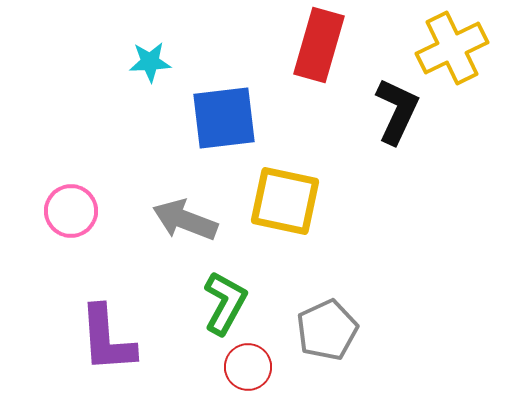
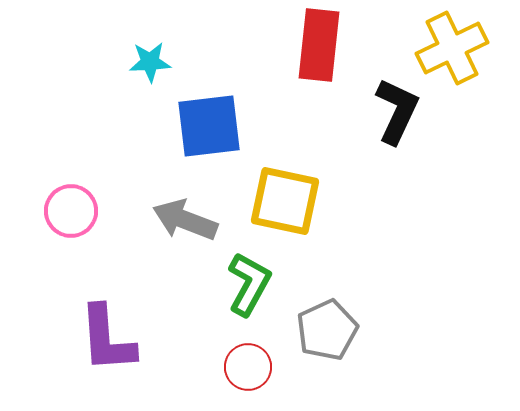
red rectangle: rotated 10 degrees counterclockwise
blue square: moved 15 px left, 8 px down
green L-shape: moved 24 px right, 19 px up
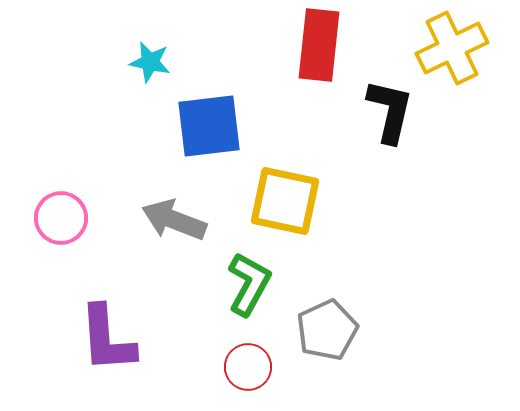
cyan star: rotated 15 degrees clockwise
black L-shape: moved 7 px left; rotated 12 degrees counterclockwise
pink circle: moved 10 px left, 7 px down
gray arrow: moved 11 px left
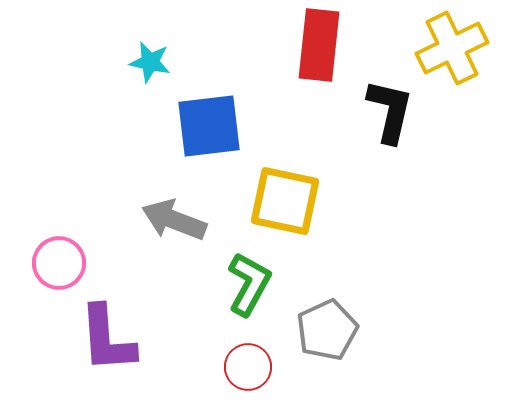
pink circle: moved 2 px left, 45 px down
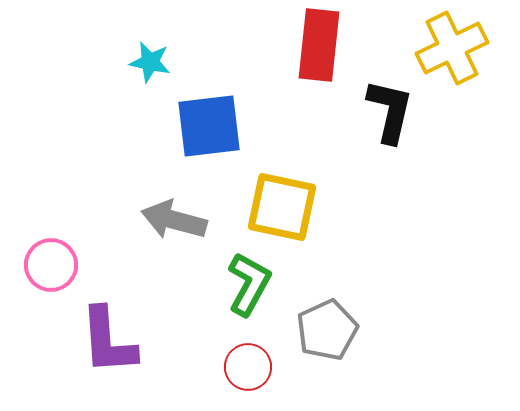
yellow square: moved 3 px left, 6 px down
gray arrow: rotated 6 degrees counterclockwise
pink circle: moved 8 px left, 2 px down
purple L-shape: moved 1 px right, 2 px down
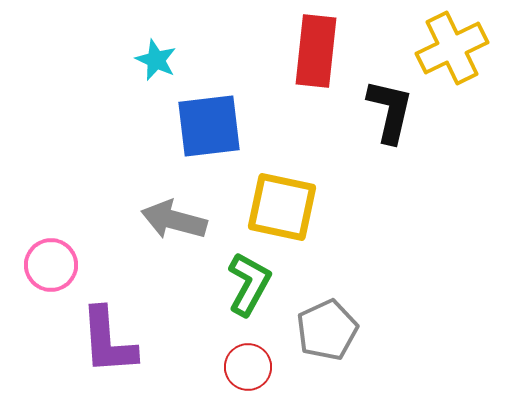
red rectangle: moved 3 px left, 6 px down
cyan star: moved 6 px right, 2 px up; rotated 12 degrees clockwise
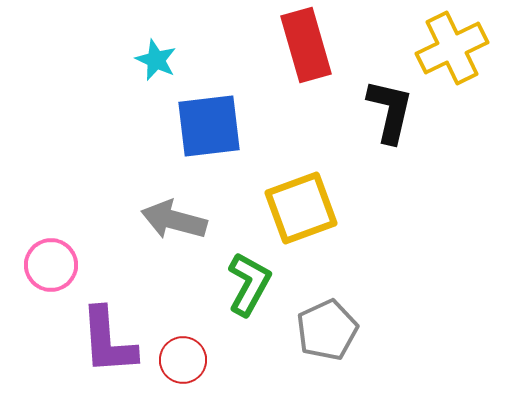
red rectangle: moved 10 px left, 6 px up; rotated 22 degrees counterclockwise
yellow square: moved 19 px right, 1 px down; rotated 32 degrees counterclockwise
red circle: moved 65 px left, 7 px up
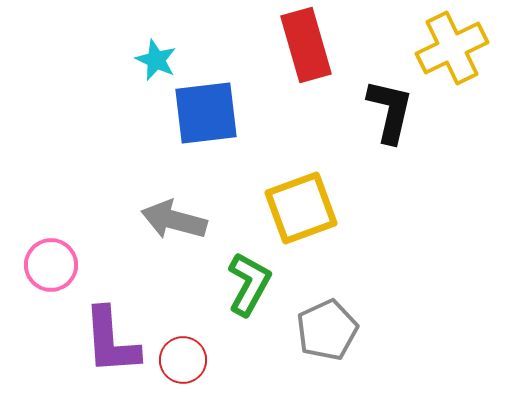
blue square: moved 3 px left, 13 px up
purple L-shape: moved 3 px right
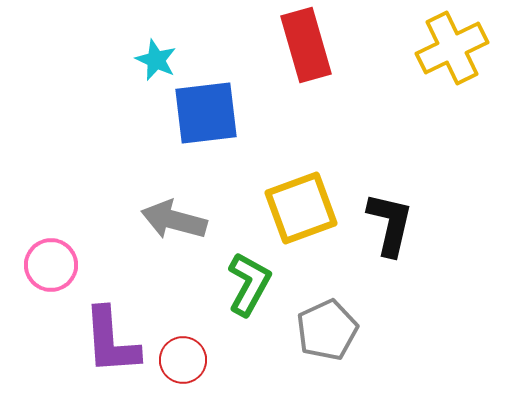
black L-shape: moved 113 px down
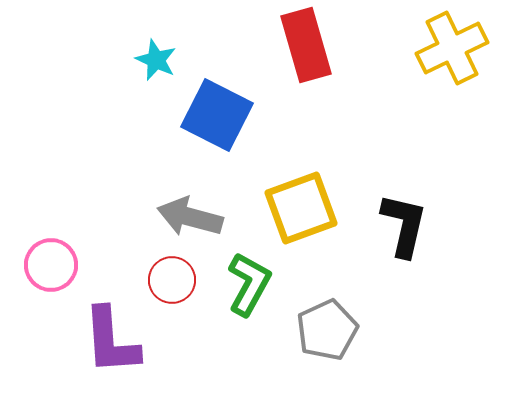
blue square: moved 11 px right, 2 px down; rotated 34 degrees clockwise
gray arrow: moved 16 px right, 3 px up
black L-shape: moved 14 px right, 1 px down
red circle: moved 11 px left, 80 px up
